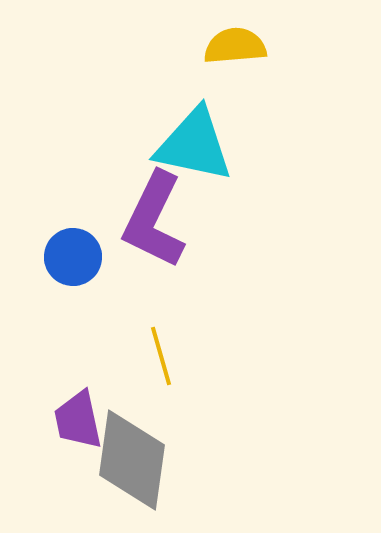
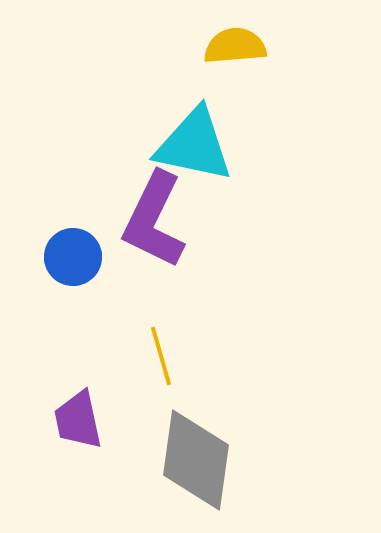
gray diamond: moved 64 px right
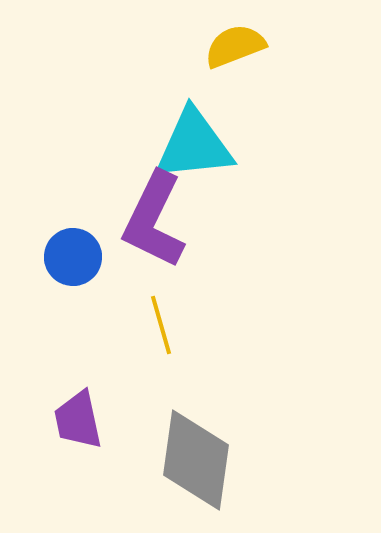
yellow semicircle: rotated 16 degrees counterclockwise
cyan triangle: rotated 18 degrees counterclockwise
yellow line: moved 31 px up
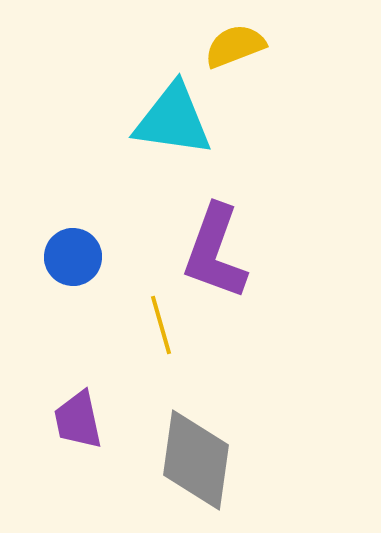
cyan triangle: moved 21 px left, 25 px up; rotated 14 degrees clockwise
purple L-shape: moved 61 px right, 32 px down; rotated 6 degrees counterclockwise
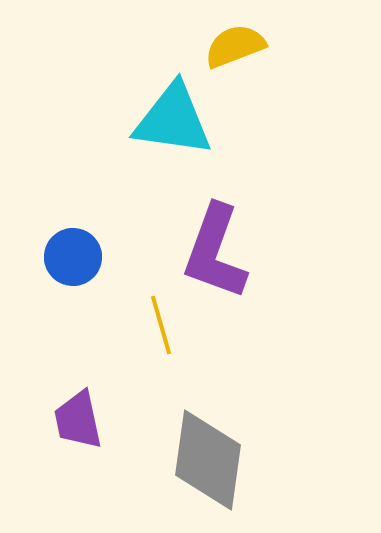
gray diamond: moved 12 px right
